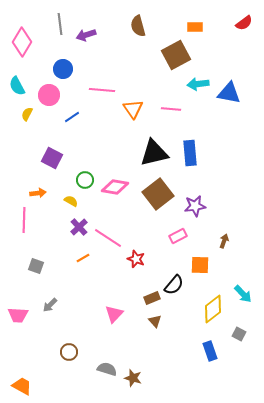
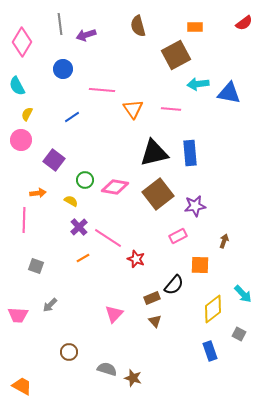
pink circle at (49, 95): moved 28 px left, 45 px down
purple square at (52, 158): moved 2 px right, 2 px down; rotated 10 degrees clockwise
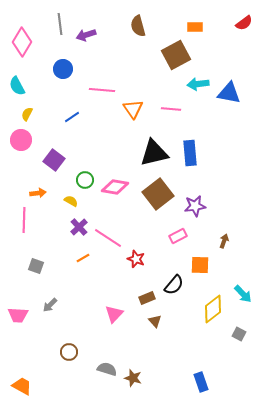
brown rectangle at (152, 298): moved 5 px left
blue rectangle at (210, 351): moved 9 px left, 31 px down
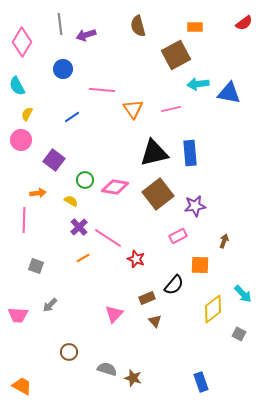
pink line at (171, 109): rotated 18 degrees counterclockwise
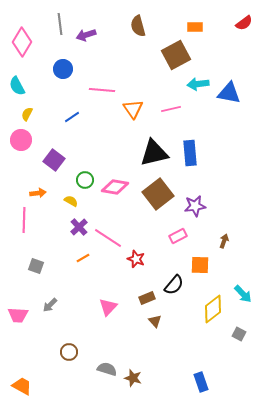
pink triangle at (114, 314): moved 6 px left, 7 px up
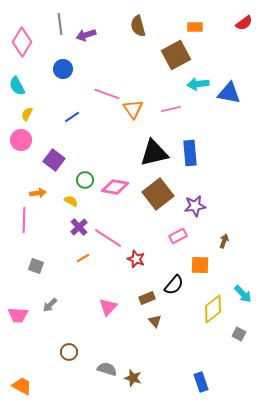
pink line at (102, 90): moved 5 px right, 4 px down; rotated 15 degrees clockwise
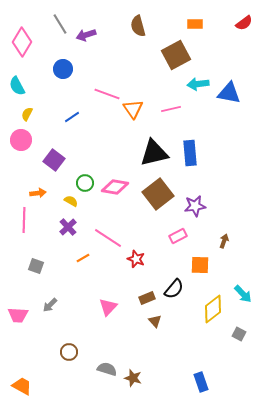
gray line at (60, 24): rotated 25 degrees counterclockwise
orange rectangle at (195, 27): moved 3 px up
green circle at (85, 180): moved 3 px down
purple cross at (79, 227): moved 11 px left
black semicircle at (174, 285): moved 4 px down
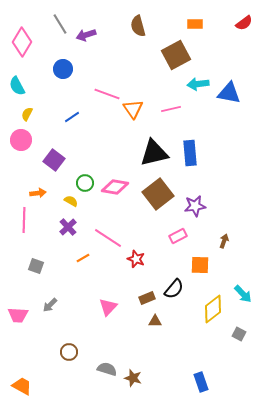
brown triangle at (155, 321): rotated 48 degrees counterclockwise
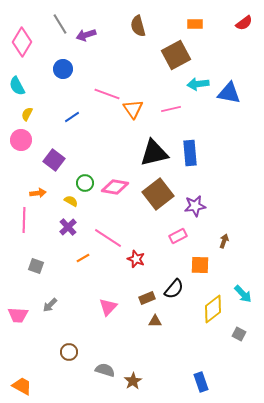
gray semicircle at (107, 369): moved 2 px left, 1 px down
brown star at (133, 378): moved 3 px down; rotated 24 degrees clockwise
